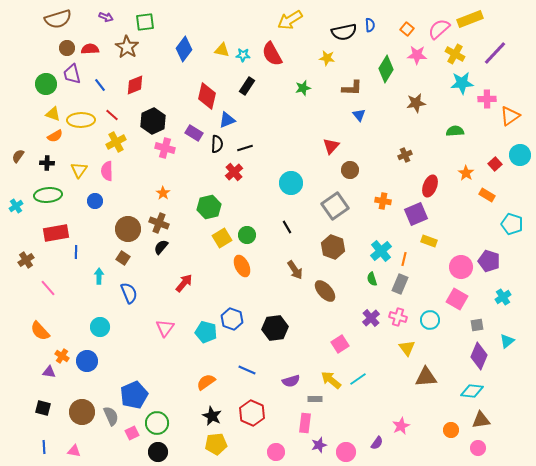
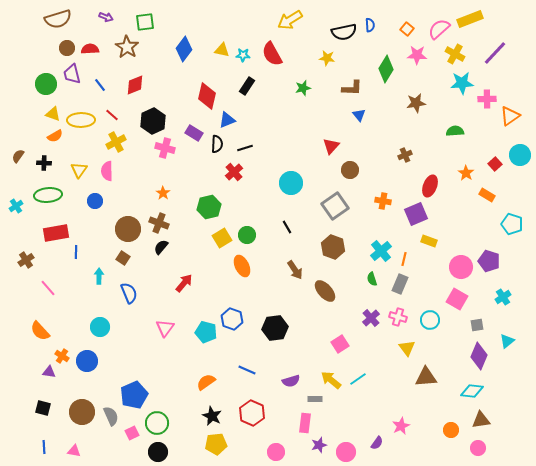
black cross at (47, 163): moved 3 px left
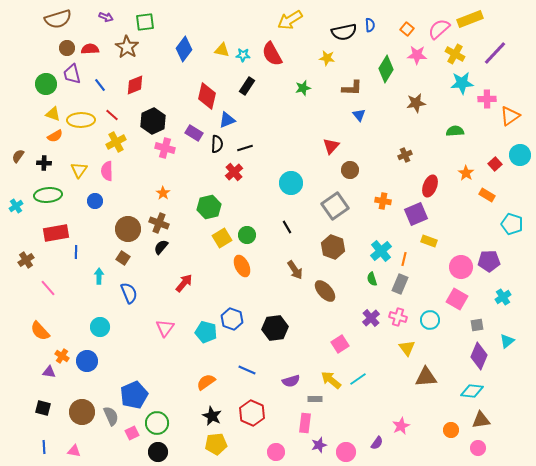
purple pentagon at (489, 261): rotated 20 degrees counterclockwise
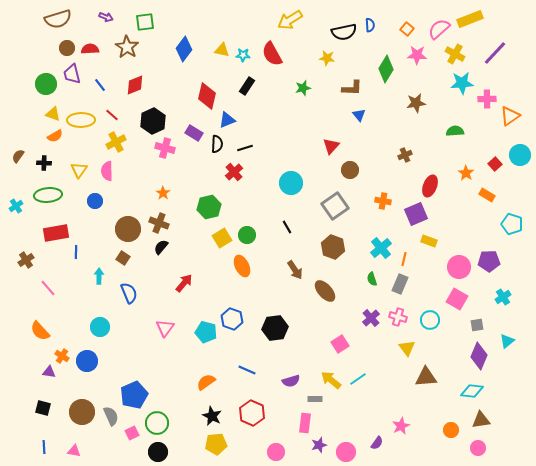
cyan cross at (381, 251): moved 3 px up
pink circle at (461, 267): moved 2 px left
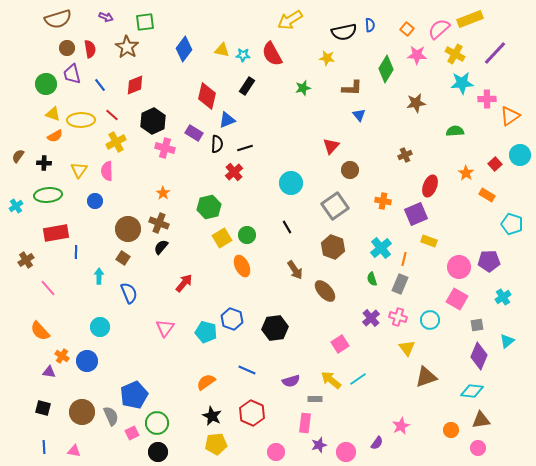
red semicircle at (90, 49): rotated 84 degrees clockwise
brown triangle at (426, 377): rotated 15 degrees counterclockwise
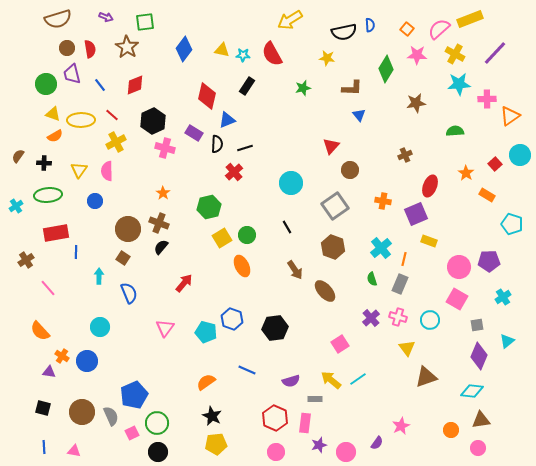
cyan star at (462, 83): moved 3 px left, 1 px down
red hexagon at (252, 413): moved 23 px right, 5 px down
